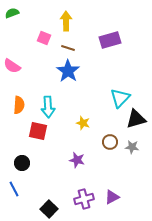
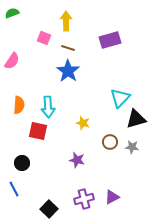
pink semicircle: moved 5 px up; rotated 90 degrees counterclockwise
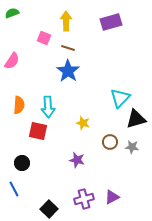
purple rectangle: moved 1 px right, 18 px up
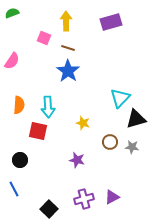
black circle: moved 2 px left, 3 px up
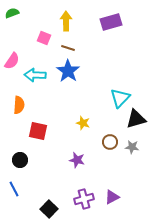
cyan arrow: moved 13 px left, 32 px up; rotated 95 degrees clockwise
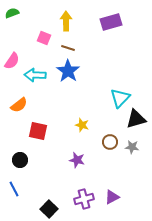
orange semicircle: rotated 48 degrees clockwise
yellow star: moved 1 px left, 2 px down
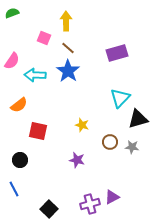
purple rectangle: moved 6 px right, 31 px down
brown line: rotated 24 degrees clockwise
black triangle: moved 2 px right
purple cross: moved 6 px right, 5 px down
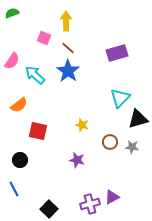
cyan arrow: rotated 40 degrees clockwise
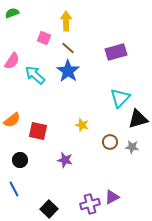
purple rectangle: moved 1 px left, 1 px up
orange semicircle: moved 7 px left, 15 px down
purple star: moved 12 px left
